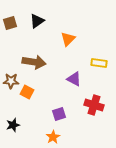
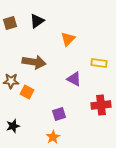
red cross: moved 7 px right; rotated 24 degrees counterclockwise
black star: moved 1 px down
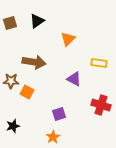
red cross: rotated 24 degrees clockwise
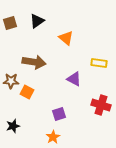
orange triangle: moved 2 px left, 1 px up; rotated 35 degrees counterclockwise
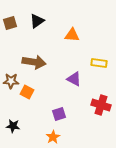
orange triangle: moved 6 px right, 3 px up; rotated 35 degrees counterclockwise
black star: rotated 24 degrees clockwise
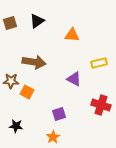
yellow rectangle: rotated 21 degrees counterclockwise
black star: moved 3 px right
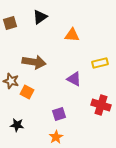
black triangle: moved 3 px right, 4 px up
yellow rectangle: moved 1 px right
brown star: rotated 14 degrees clockwise
black star: moved 1 px right, 1 px up
orange star: moved 3 px right
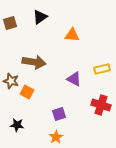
yellow rectangle: moved 2 px right, 6 px down
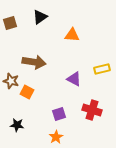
red cross: moved 9 px left, 5 px down
